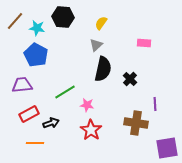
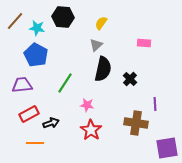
green line: moved 9 px up; rotated 25 degrees counterclockwise
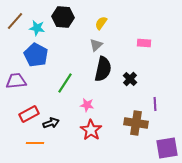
purple trapezoid: moved 6 px left, 4 px up
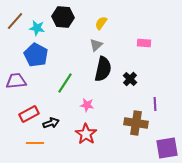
red star: moved 5 px left, 4 px down
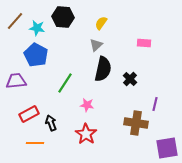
purple line: rotated 16 degrees clockwise
black arrow: rotated 91 degrees counterclockwise
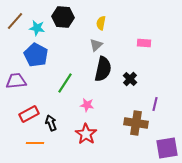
yellow semicircle: rotated 24 degrees counterclockwise
